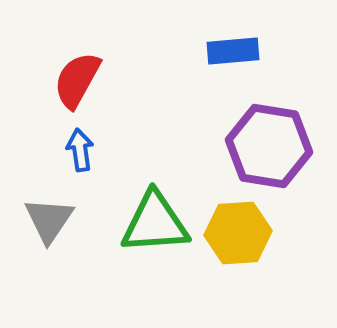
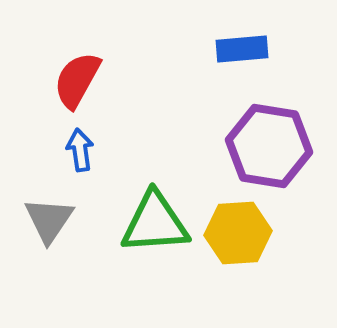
blue rectangle: moved 9 px right, 2 px up
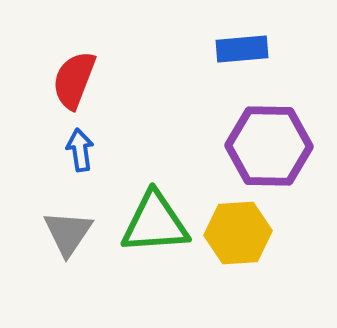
red semicircle: moved 3 px left; rotated 8 degrees counterclockwise
purple hexagon: rotated 8 degrees counterclockwise
gray triangle: moved 19 px right, 13 px down
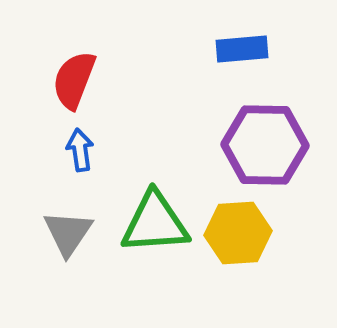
purple hexagon: moved 4 px left, 1 px up
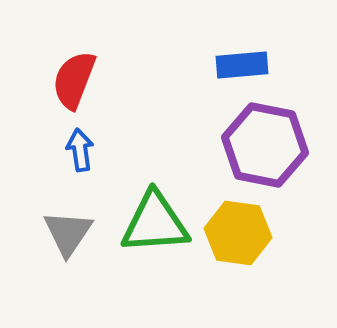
blue rectangle: moved 16 px down
purple hexagon: rotated 10 degrees clockwise
yellow hexagon: rotated 12 degrees clockwise
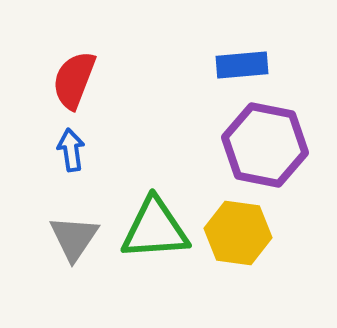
blue arrow: moved 9 px left
green triangle: moved 6 px down
gray triangle: moved 6 px right, 5 px down
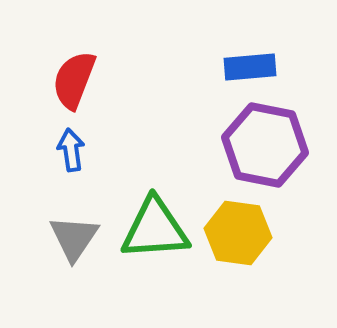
blue rectangle: moved 8 px right, 2 px down
